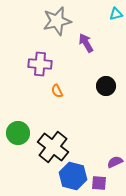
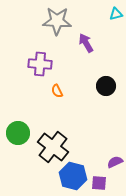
gray star: rotated 16 degrees clockwise
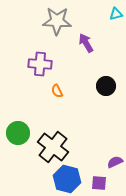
blue hexagon: moved 6 px left, 3 px down
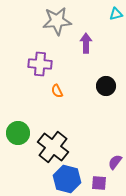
gray star: rotated 8 degrees counterclockwise
purple arrow: rotated 30 degrees clockwise
purple semicircle: rotated 28 degrees counterclockwise
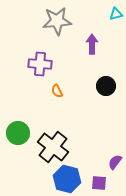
purple arrow: moved 6 px right, 1 px down
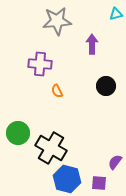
black cross: moved 2 px left, 1 px down; rotated 8 degrees counterclockwise
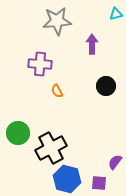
black cross: rotated 32 degrees clockwise
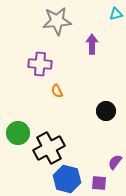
black circle: moved 25 px down
black cross: moved 2 px left
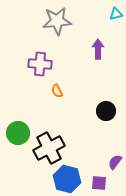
purple arrow: moved 6 px right, 5 px down
